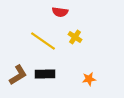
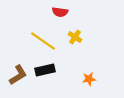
black rectangle: moved 4 px up; rotated 12 degrees counterclockwise
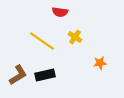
yellow line: moved 1 px left
black rectangle: moved 5 px down
orange star: moved 11 px right, 16 px up
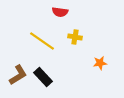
yellow cross: rotated 24 degrees counterclockwise
black rectangle: moved 2 px left, 2 px down; rotated 60 degrees clockwise
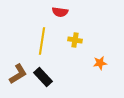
yellow cross: moved 3 px down
yellow line: rotated 64 degrees clockwise
brown L-shape: moved 1 px up
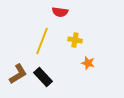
yellow line: rotated 12 degrees clockwise
orange star: moved 12 px left; rotated 24 degrees clockwise
